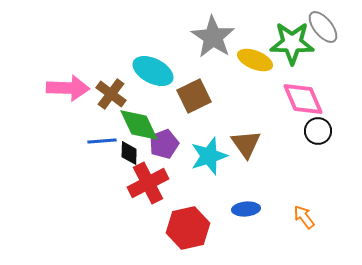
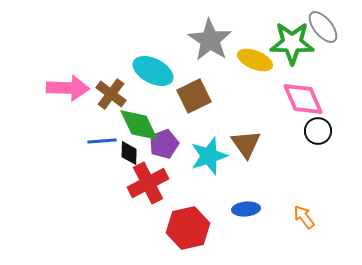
gray star: moved 3 px left, 3 px down
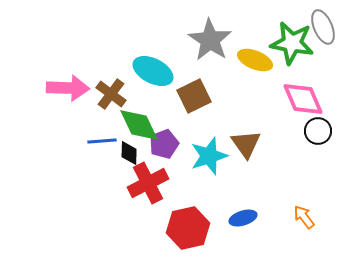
gray ellipse: rotated 16 degrees clockwise
green star: rotated 9 degrees clockwise
blue ellipse: moved 3 px left, 9 px down; rotated 12 degrees counterclockwise
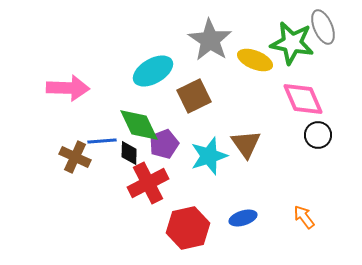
cyan ellipse: rotated 57 degrees counterclockwise
brown cross: moved 36 px left, 63 px down; rotated 12 degrees counterclockwise
black circle: moved 4 px down
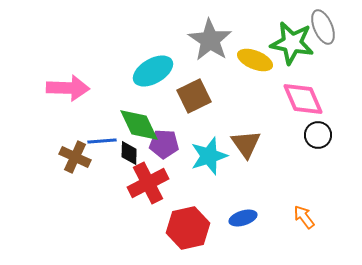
purple pentagon: rotated 24 degrees clockwise
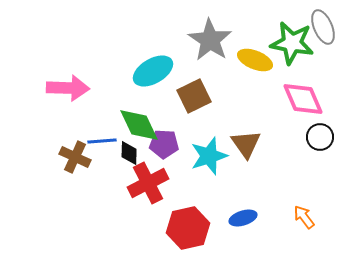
black circle: moved 2 px right, 2 px down
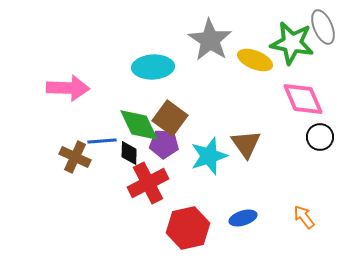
cyan ellipse: moved 4 px up; rotated 27 degrees clockwise
brown square: moved 24 px left, 22 px down; rotated 28 degrees counterclockwise
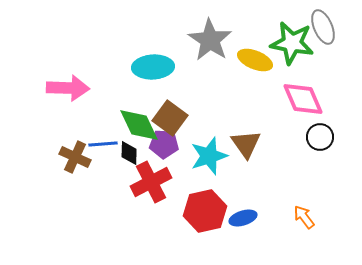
blue line: moved 1 px right, 3 px down
red cross: moved 3 px right, 1 px up
red hexagon: moved 17 px right, 17 px up
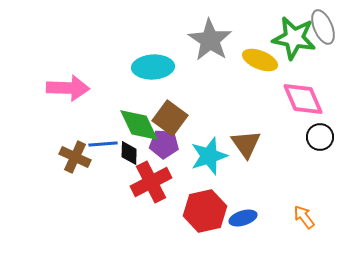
green star: moved 2 px right, 5 px up
yellow ellipse: moved 5 px right
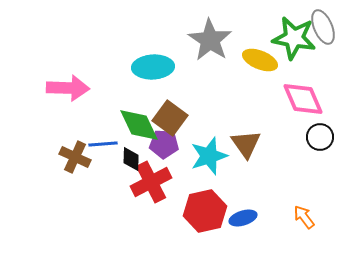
black diamond: moved 2 px right, 6 px down
